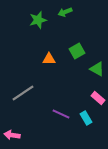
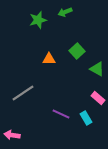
green square: rotated 14 degrees counterclockwise
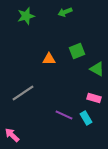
green star: moved 12 px left, 4 px up
green square: rotated 21 degrees clockwise
pink rectangle: moved 4 px left; rotated 24 degrees counterclockwise
purple line: moved 3 px right, 1 px down
pink arrow: rotated 35 degrees clockwise
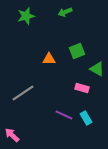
pink rectangle: moved 12 px left, 10 px up
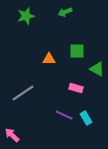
green square: rotated 21 degrees clockwise
pink rectangle: moved 6 px left
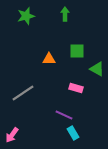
green arrow: moved 2 px down; rotated 112 degrees clockwise
cyan rectangle: moved 13 px left, 15 px down
pink arrow: rotated 98 degrees counterclockwise
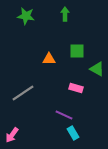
green star: rotated 24 degrees clockwise
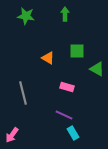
orange triangle: moved 1 px left, 1 px up; rotated 32 degrees clockwise
pink rectangle: moved 9 px left, 1 px up
gray line: rotated 70 degrees counterclockwise
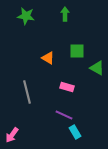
green triangle: moved 1 px up
gray line: moved 4 px right, 1 px up
cyan rectangle: moved 2 px right, 1 px up
